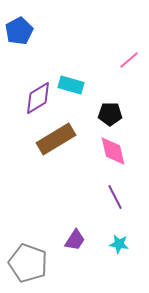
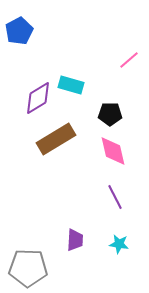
purple trapezoid: rotated 30 degrees counterclockwise
gray pentagon: moved 5 px down; rotated 18 degrees counterclockwise
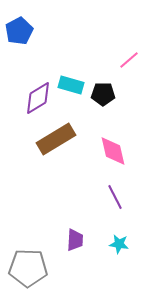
black pentagon: moved 7 px left, 20 px up
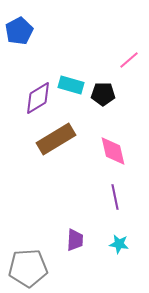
purple line: rotated 15 degrees clockwise
gray pentagon: rotated 6 degrees counterclockwise
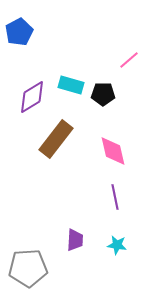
blue pentagon: moved 1 px down
purple diamond: moved 6 px left, 1 px up
brown rectangle: rotated 21 degrees counterclockwise
cyan star: moved 2 px left, 1 px down
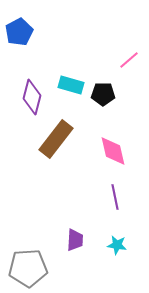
purple diamond: rotated 44 degrees counterclockwise
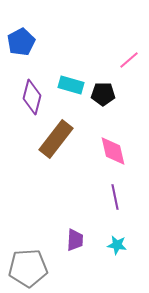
blue pentagon: moved 2 px right, 10 px down
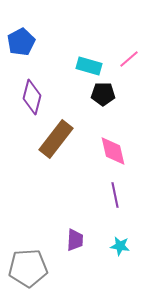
pink line: moved 1 px up
cyan rectangle: moved 18 px right, 19 px up
purple line: moved 2 px up
cyan star: moved 3 px right, 1 px down
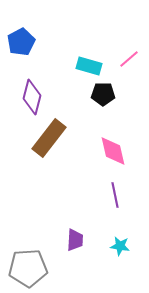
brown rectangle: moved 7 px left, 1 px up
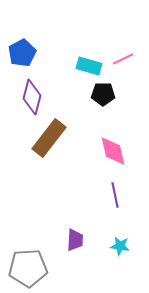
blue pentagon: moved 1 px right, 11 px down
pink line: moved 6 px left; rotated 15 degrees clockwise
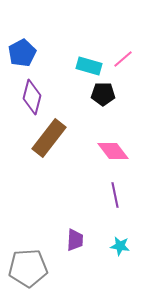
pink line: rotated 15 degrees counterclockwise
pink diamond: rotated 24 degrees counterclockwise
